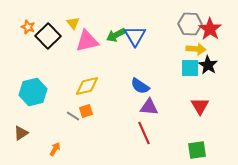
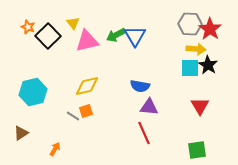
blue semicircle: rotated 24 degrees counterclockwise
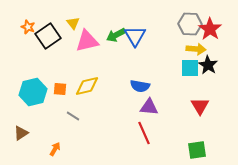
black square: rotated 10 degrees clockwise
orange square: moved 26 px left, 22 px up; rotated 24 degrees clockwise
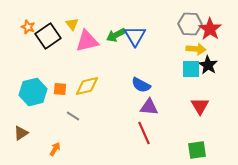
yellow triangle: moved 1 px left, 1 px down
cyan square: moved 1 px right, 1 px down
blue semicircle: moved 1 px right, 1 px up; rotated 18 degrees clockwise
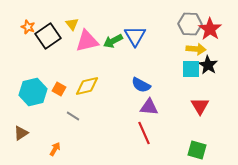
green arrow: moved 3 px left, 6 px down
orange square: moved 1 px left; rotated 24 degrees clockwise
green square: rotated 24 degrees clockwise
